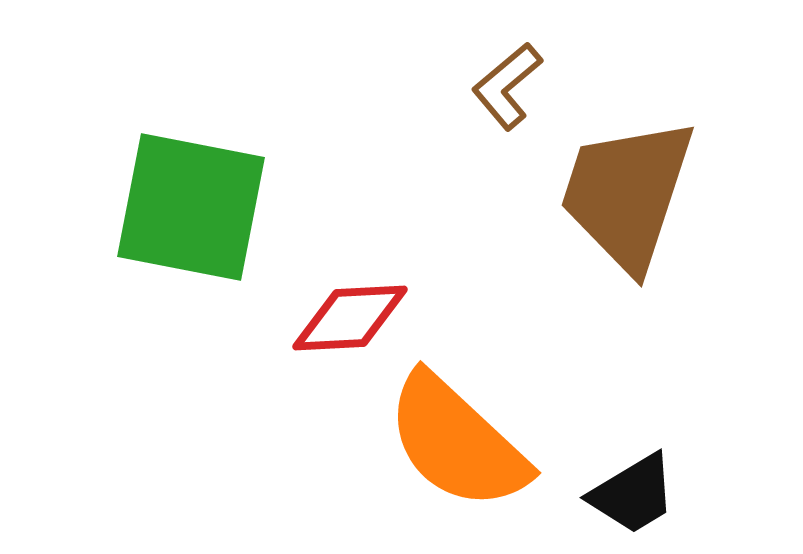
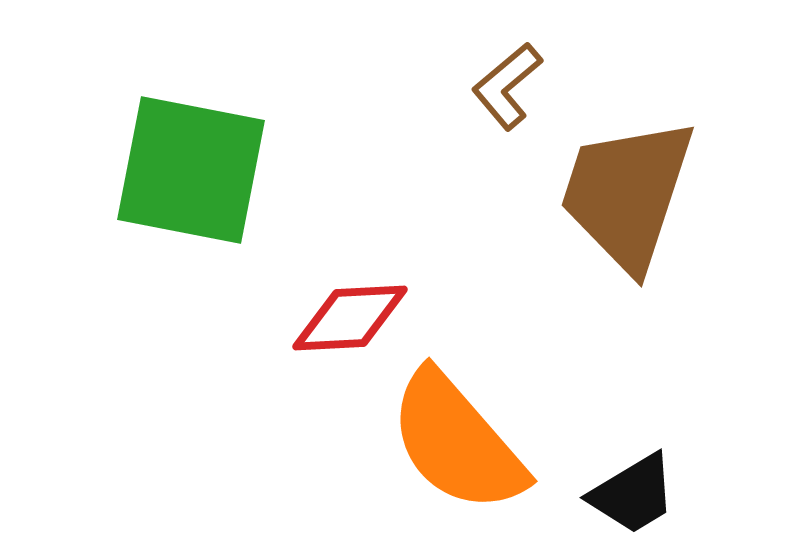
green square: moved 37 px up
orange semicircle: rotated 6 degrees clockwise
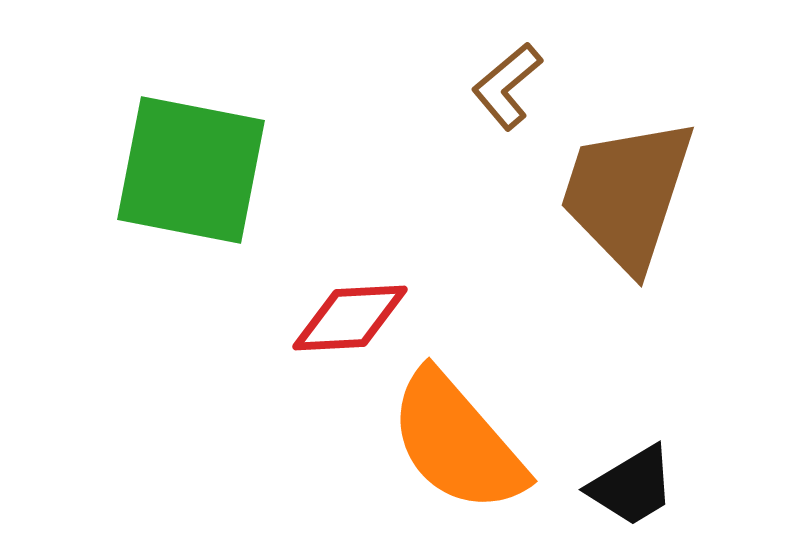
black trapezoid: moved 1 px left, 8 px up
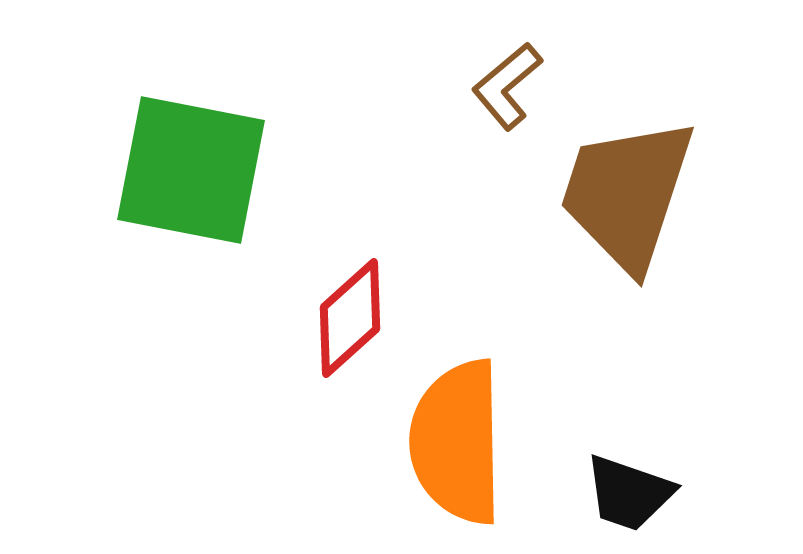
red diamond: rotated 39 degrees counterclockwise
orange semicircle: rotated 40 degrees clockwise
black trapezoid: moved 3 px left, 7 px down; rotated 50 degrees clockwise
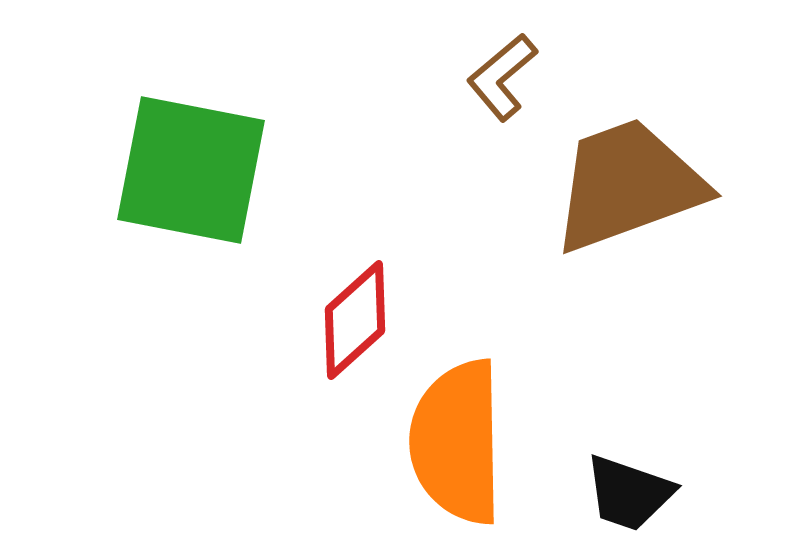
brown L-shape: moved 5 px left, 9 px up
brown trapezoid: moved 1 px right, 9 px up; rotated 52 degrees clockwise
red diamond: moved 5 px right, 2 px down
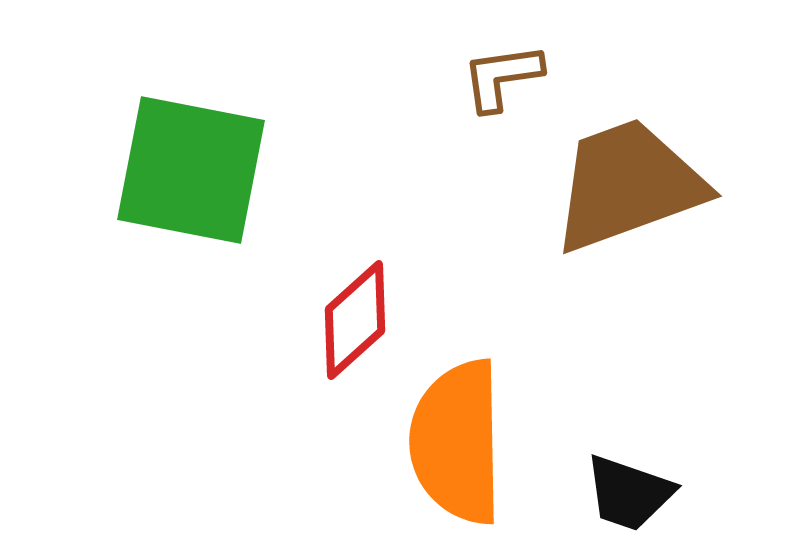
brown L-shape: rotated 32 degrees clockwise
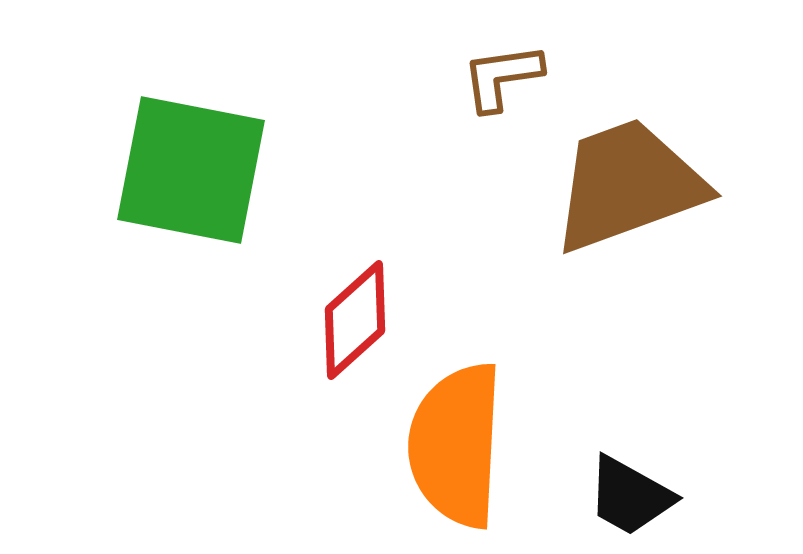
orange semicircle: moved 1 px left, 3 px down; rotated 4 degrees clockwise
black trapezoid: moved 1 px right, 3 px down; rotated 10 degrees clockwise
